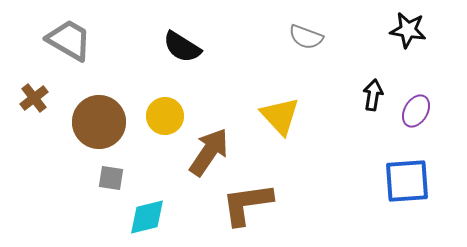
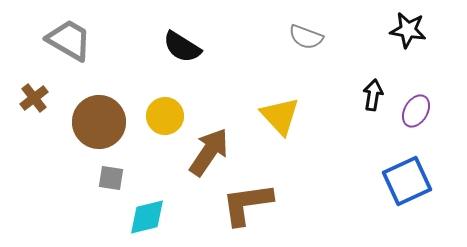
blue square: rotated 21 degrees counterclockwise
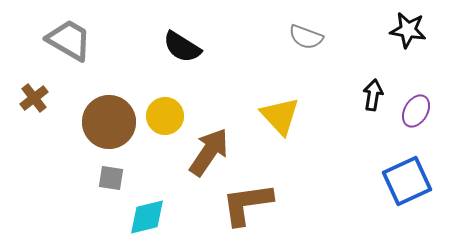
brown circle: moved 10 px right
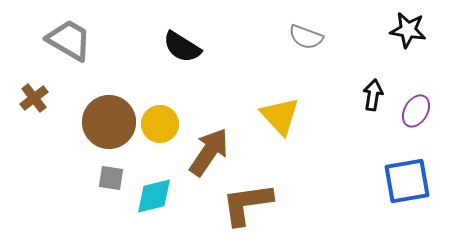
yellow circle: moved 5 px left, 8 px down
blue square: rotated 15 degrees clockwise
cyan diamond: moved 7 px right, 21 px up
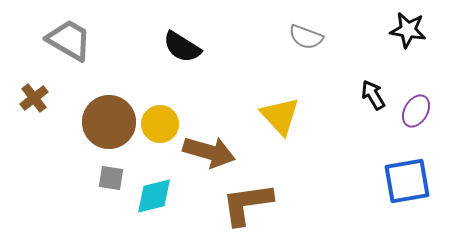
black arrow: rotated 40 degrees counterclockwise
brown arrow: rotated 72 degrees clockwise
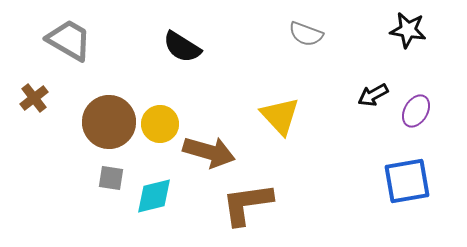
gray semicircle: moved 3 px up
black arrow: rotated 88 degrees counterclockwise
